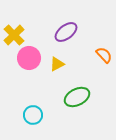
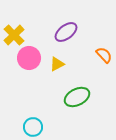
cyan circle: moved 12 px down
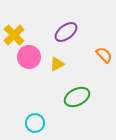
pink circle: moved 1 px up
cyan circle: moved 2 px right, 4 px up
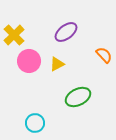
pink circle: moved 4 px down
green ellipse: moved 1 px right
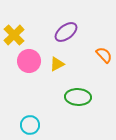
green ellipse: rotated 30 degrees clockwise
cyan circle: moved 5 px left, 2 px down
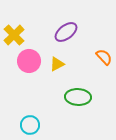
orange semicircle: moved 2 px down
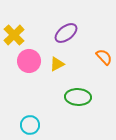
purple ellipse: moved 1 px down
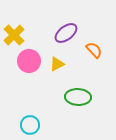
orange semicircle: moved 10 px left, 7 px up
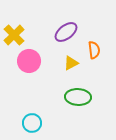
purple ellipse: moved 1 px up
orange semicircle: rotated 36 degrees clockwise
yellow triangle: moved 14 px right, 1 px up
cyan circle: moved 2 px right, 2 px up
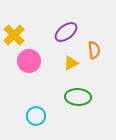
cyan circle: moved 4 px right, 7 px up
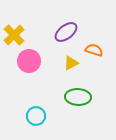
orange semicircle: rotated 66 degrees counterclockwise
